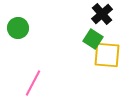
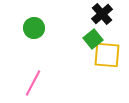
green circle: moved 16 px right
green square: rotated 18 degrees clockwise
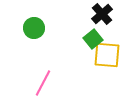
pink line: moved 10 px right
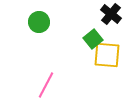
black cross: moved 9 px right; rotated 10 degrees counterclockwise
green circle: moved 5 px right, 6 px up
pink line: moved 3 px right, 2 px down
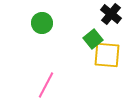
green circle: moved 3 px right, 1 px down
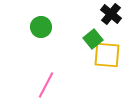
green circle: moved 1 px left, 4 px down
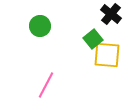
green circle: moved 1 px left, 1 px up
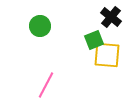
black cross: moved 3 px down
green square: moved 1 px right, 1 px down; rotated 18 degrees clockwise
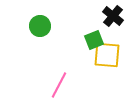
black cross: moved 2 px right, 1 px up
pink line: moved 13 px right
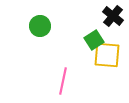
green square: rotated 12 degrees counterclockwise
pink line: moved 4 px right, 4 px up; rotated 16 degrees counterclockwise
